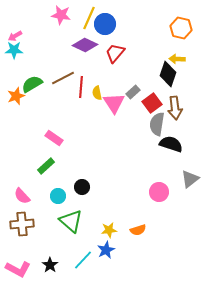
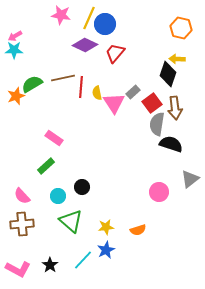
brown line: rotated 15 degrees clockwise
yellow star: moved 3 px left, 3 px up
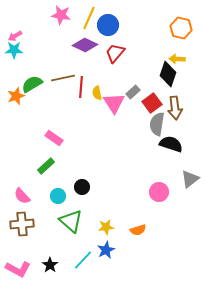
blue circle: moved 3 px right, 1 px down
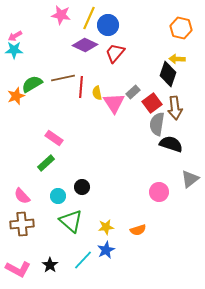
green rectangle: moved 3 px up
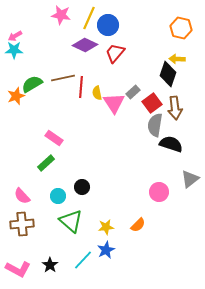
gray semicircle: moved 2 px left, 1 px down
orange semicircle: moved 5 px up; rotated 28 degrees counterclockwise
